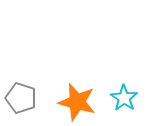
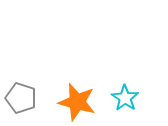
cyan star: moved 1 px right
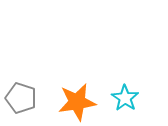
orange star: rotated 24 degrees counterclockwise
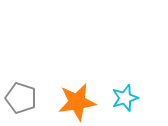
cyan star: rotated 20 degrees clockwise
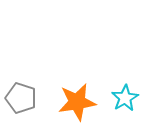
cyan star: rotated 12 degrees counterclockwise
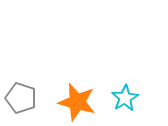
orange star: rotated 24 degrees clockwise
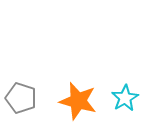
orange star: moved 1 px right, 1 px up
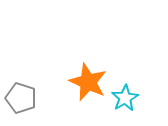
orange star: moved 10 px right, 19 px up; rotated 9 degrees clockwise
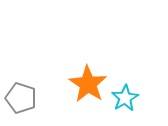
orange star: moved 2 px down; rotated 9 degrees clockwise
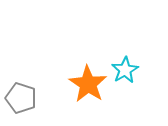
cyan star: moved 28 px up
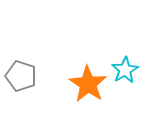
gray pentagon: moved 22 px up
